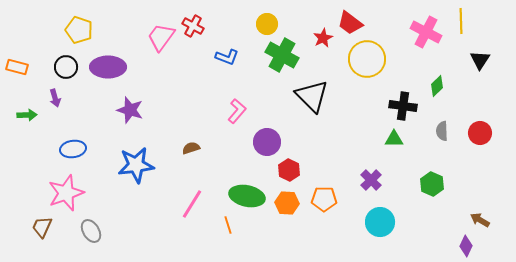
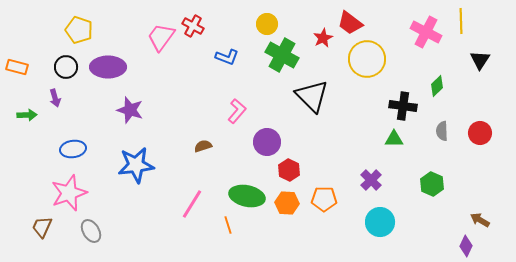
brown semicircle at (191, 148): moved 12 px right, 2 px up
pink star at (66, 193): moved 3 px right
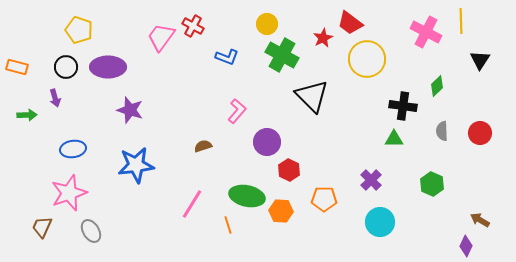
orange hexagon at (287, 203): moved 6 px left, 8 px down
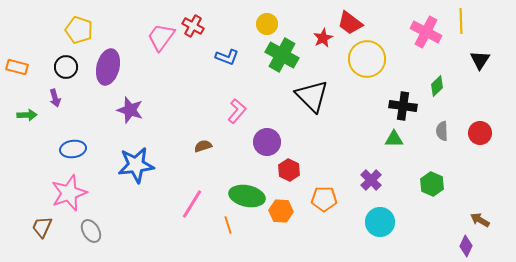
purple ellipse at (108, 67): rotated 76 degrees counterclockwise
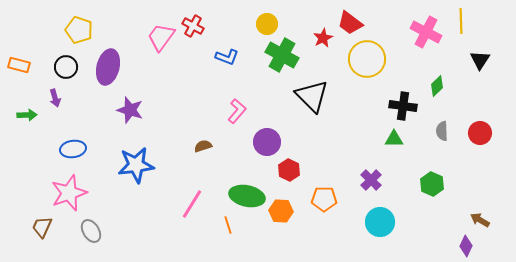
orange rectangle at (17, 67): moved 2 px right, 2 px up
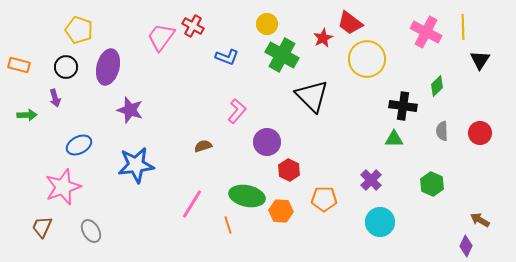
yellow line at (461, 21): moved 2 px right, 6 px down
blue ellipse at (73, 149): moved 6 px right, 4 px up; rotated 20 degrees counterclockwise
pink star at (69, 193): moved 6 px left, 6 px up
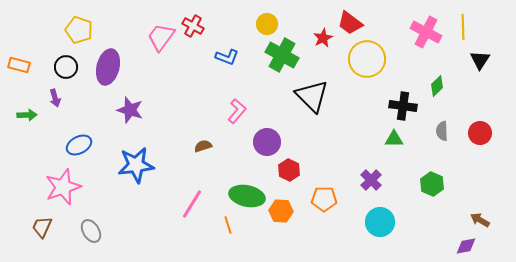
purple diamond at (466, 246): rotated 55 degrees clockwise
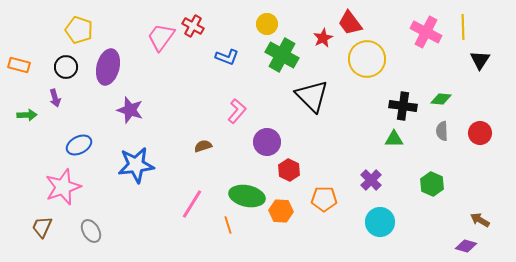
red trapezoid at (350, 23): rotated 16 degrees clockwise
green diamond at (437, 86): moved 4 px right, 13 px down; rotated 50 degrees clockwise
purple diamond at (466, 246): rotated 25 degrees clockwise
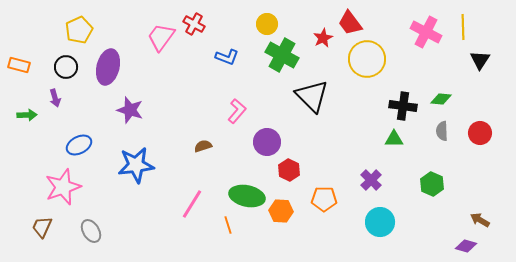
red cross at (193, 26): moved 1 px right, 2 px up
yellow pentagon at (79, 30): rotated 28 degrees clockwise
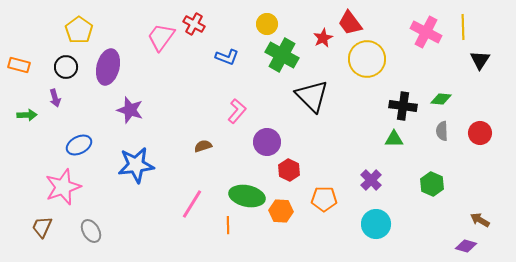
yellow pentagon at (79, 30): rotated 12 degrees counterclockwise
cyan circle at (380, 222): moved 4 px left, 2 px down
orange line at (228, 225): rotated 18 degrees clockwise
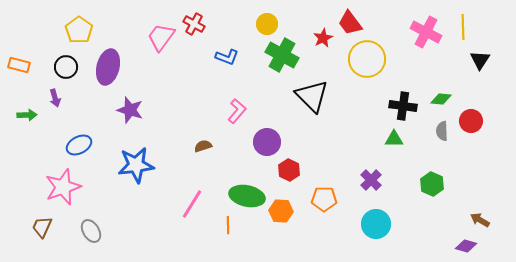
red circle at (480, 133): moved 9 px left, 12 px up
